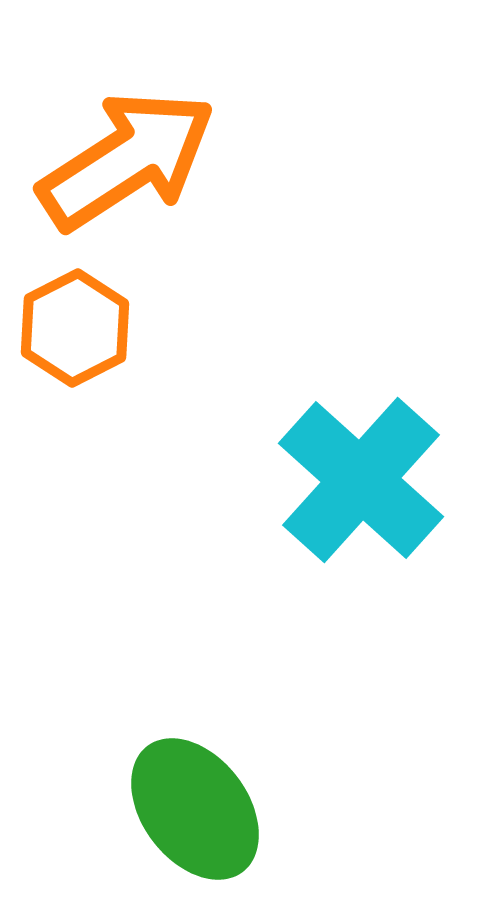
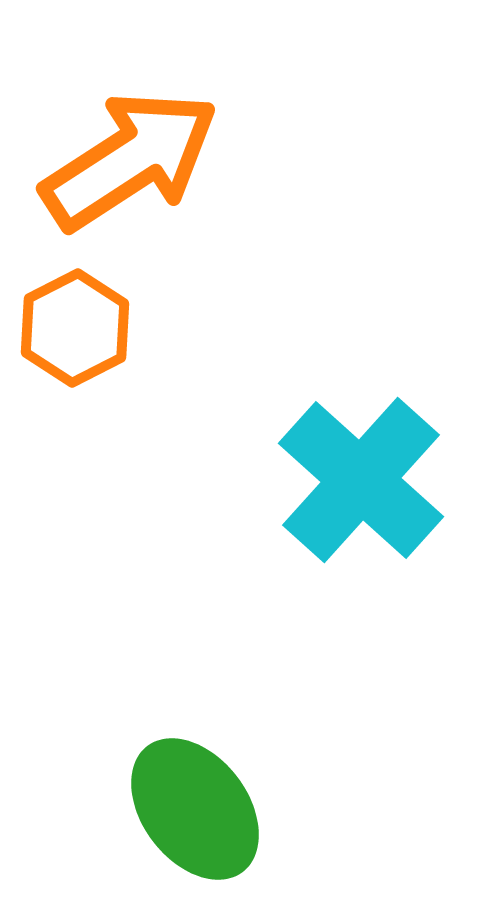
orange arrow: moved 3 px right
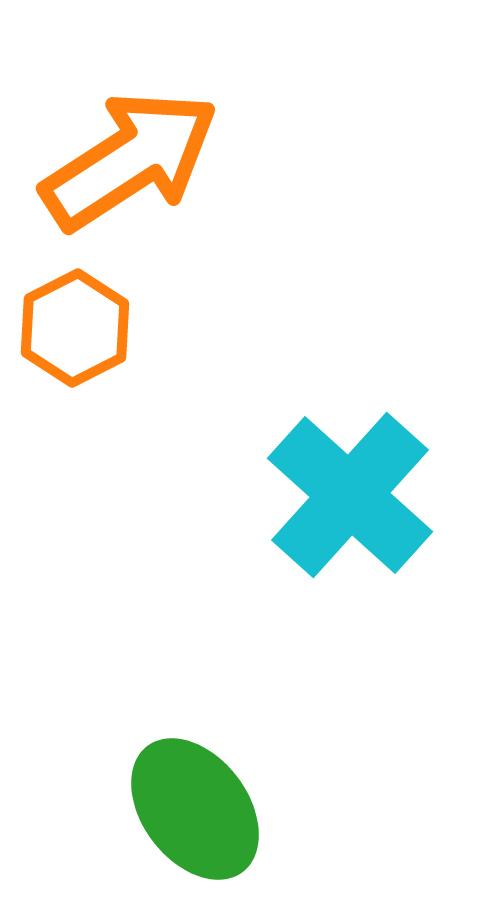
cyan cross: moved 11 px left, 15 px down
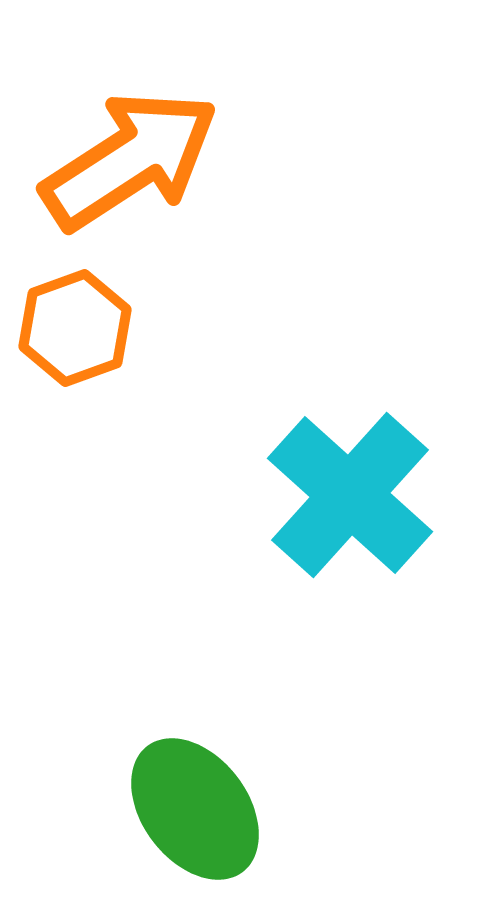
orange hexagon: rotated 7 degrees clockwise
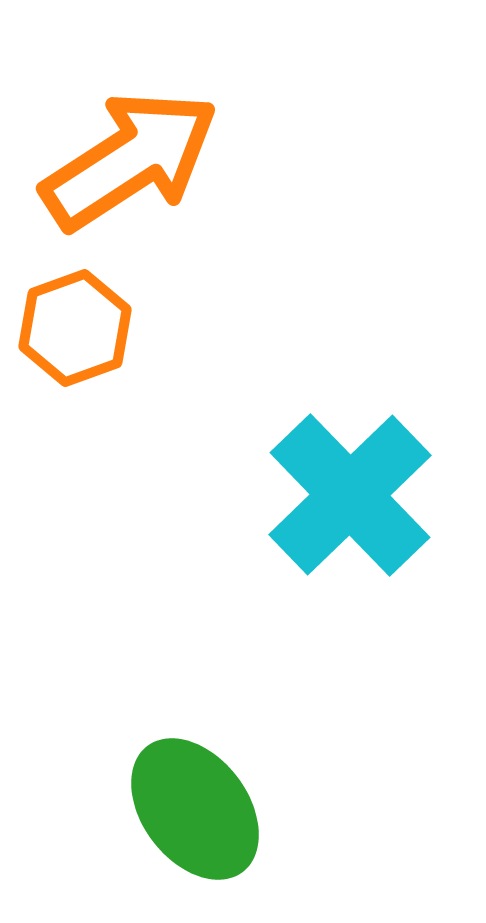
cyan cross: rotated 4 degrees clockwise
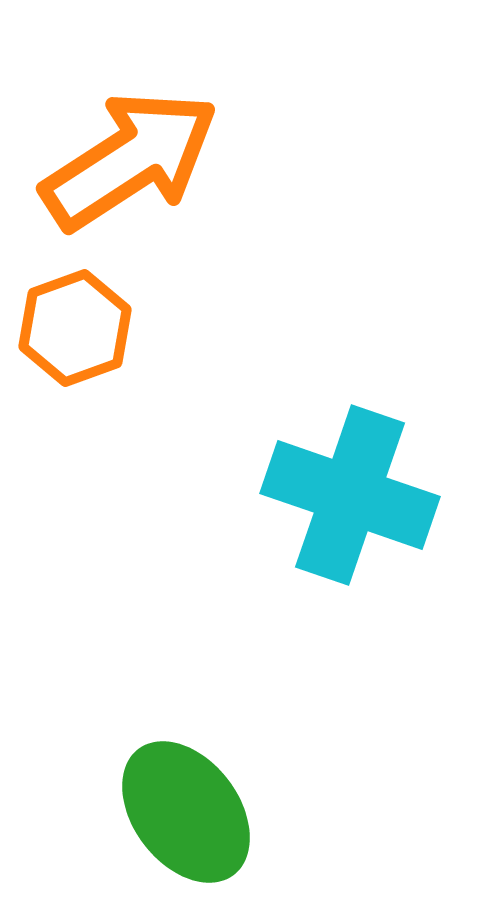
cyan cross: rotated 27 degrees counterclockwise
green ellipse: moved 9 px left, 3 px down
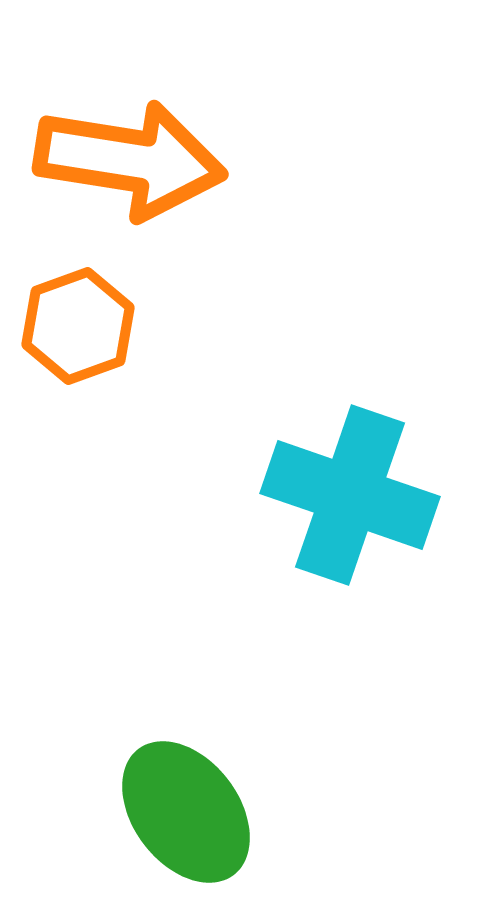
orange arrow: rotated 42 degrees clockwise
orange hexagon: moved 3 px right, 2 px up
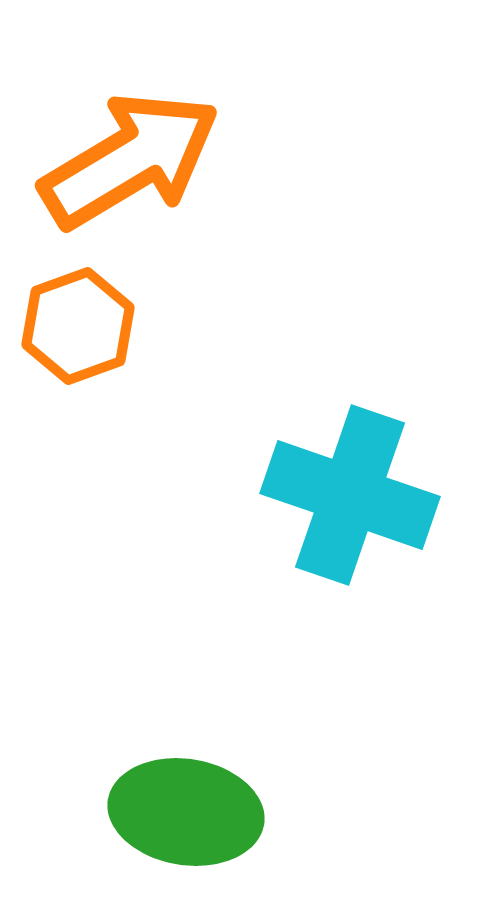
orange arrow: rotated 40 degrees counterclockwise
green ellipse: rotated 44 degrees counterclockwise
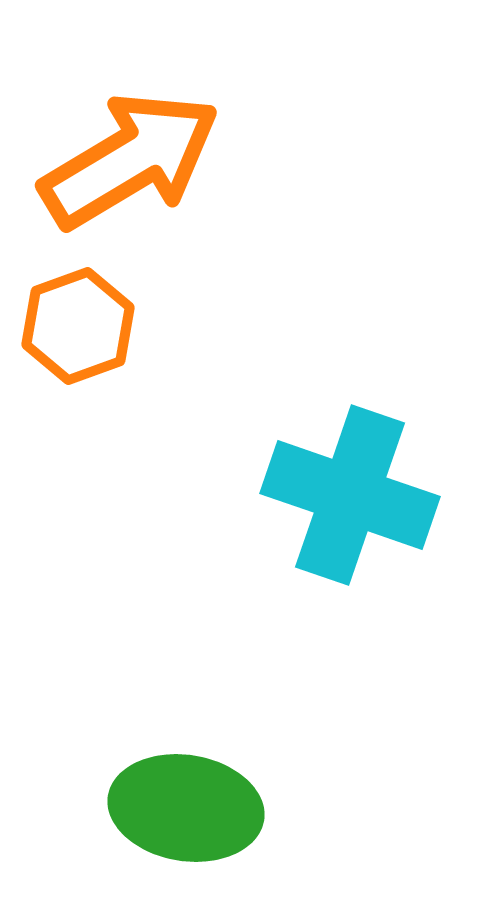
green ellipse: moved 4 px up
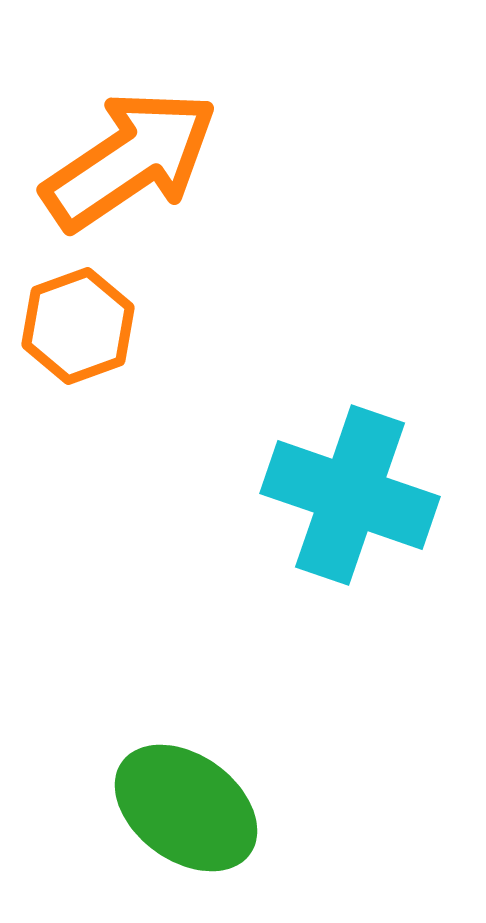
orange arrow: rotated 3 degrees counterclockwise
green ellipse: rotated 27 degrees clockwise
